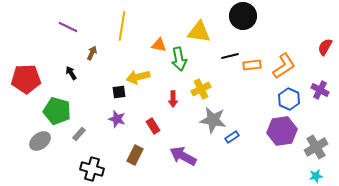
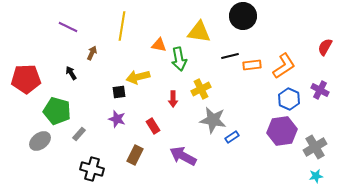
gray cross: moved 1 px left
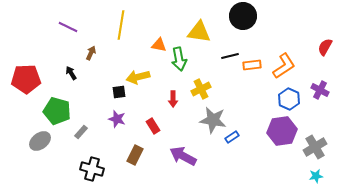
yellow line: moved 1 px left, 1 px up
brown arrow: moved 1 px left
gray rectangle: moved 2 px right, 2 px up
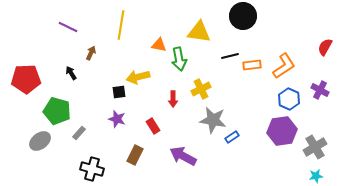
gray rectangle: moved 2 px left, 1 px down
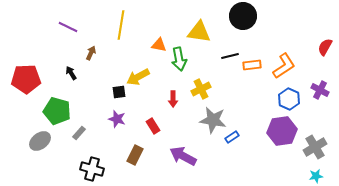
yellow arrow: rotated 15 degrees counterclockwise
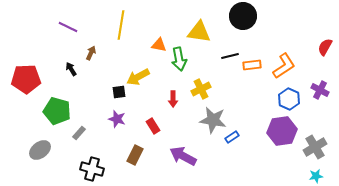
black arrow: moved 4 px up
gray ellipse: moved 9 px down
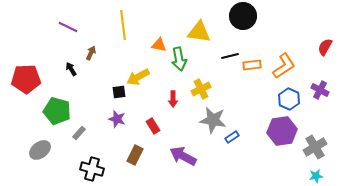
yellow line: moved 2 px right; rotated 16 degrees counterclockwise
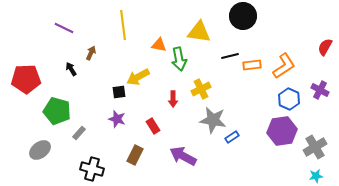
purple line: moved 4 px left, 1 px down
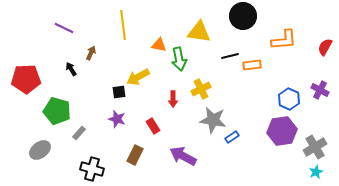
orange L-shape: moved 26 px up; rotated 28 degrees clockwise
cyan star: moved 4 px up; rotated 16 degrees counterclockwise
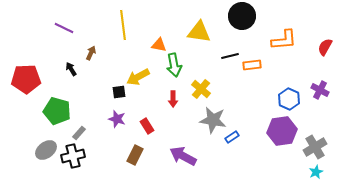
black circle: moved 1 px left
green arrow: moved 5 px left, 6 px down
yellow cross: rotated 24 degrees counterclockwise
red rectangle: moved 6 px left
gray ellipse: moved 6 px right
black cross: moved 19 px left, 13 px up; rotated 30 degrees counterclockwise
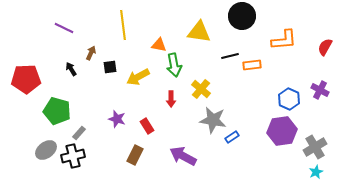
black square: moved 9 px left, 25 px up
red arrow: moved 2 px left
